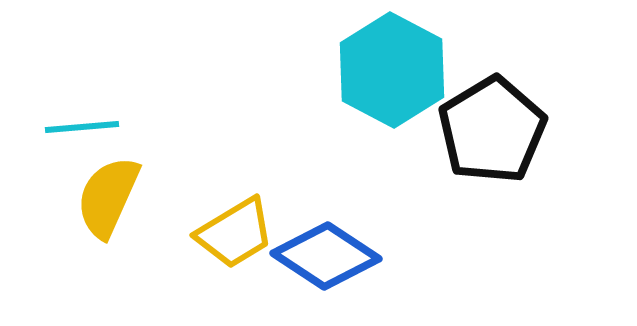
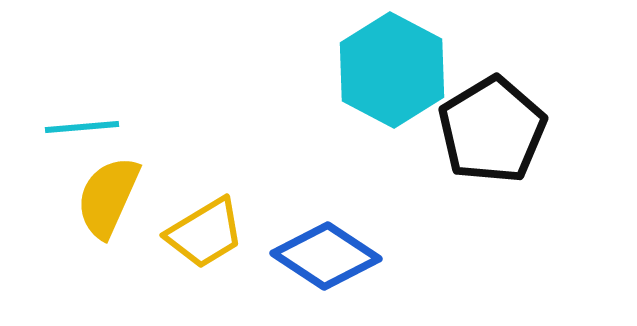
yellow trapezoid: moved 30 px left
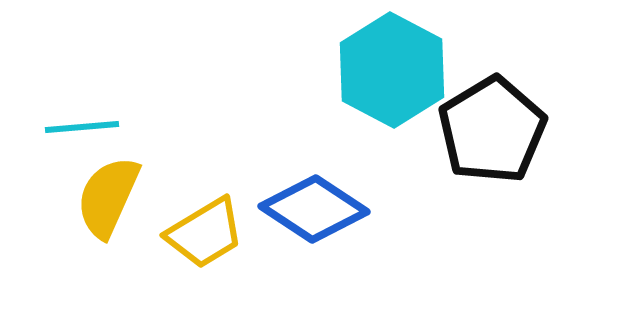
blue diamond: moved 12 px left, 47 px up
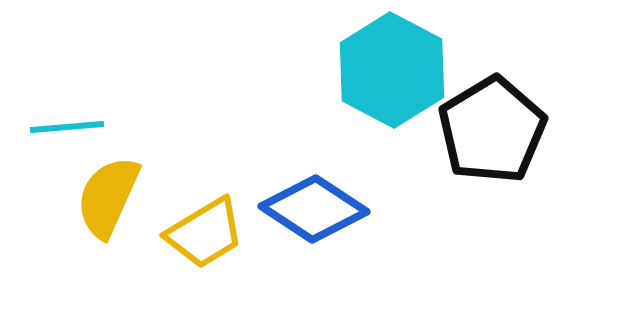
cyan line: moved 15 px left
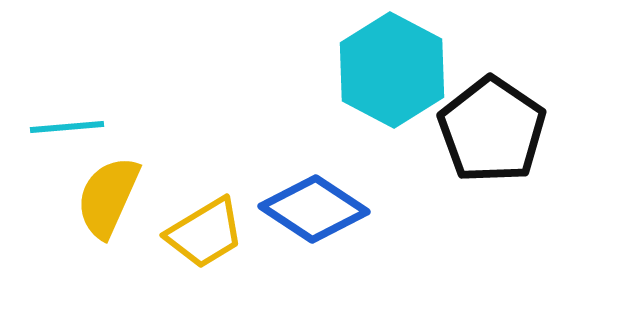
black pentagon: rotated 7 degrees counterclockwise
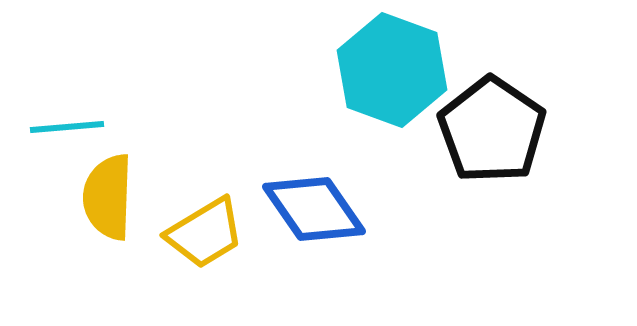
cyan hexagon: rotated 8 degrees counterclockwise
yellow semicircle: rotated 22 degrees counterclockwise
blue diamond: rotated 22 degrees clockwise
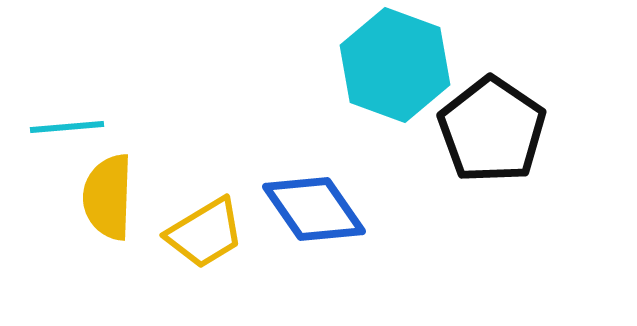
cyan hexagon: moved 3 px right, 5 px up
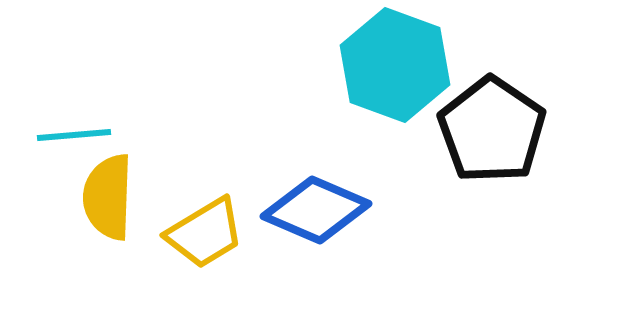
cyan line: moved 7 px right, 8 px down
blue diamond: moved 2 px right, 1 px down; rotated 32 degrees counterclockwise
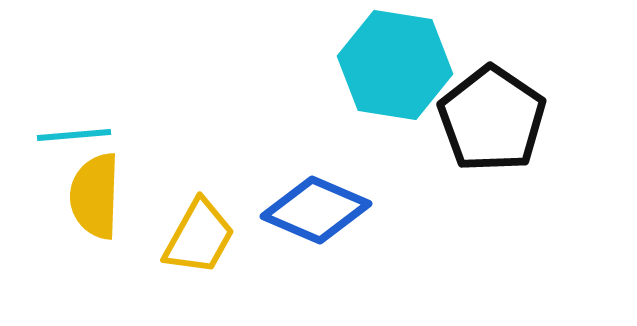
cyan hexagon: rotated 11 degrees counterclockwise
black pentagon: moved 11 px up
yellow semicircle: moved 13 px left, 1 px up
yellow trapezoid: moved 6 px left, 4 px down; rotated 30 degrees counterclockwise
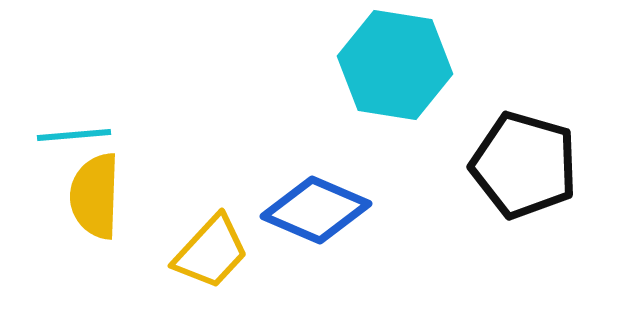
black pentagon: moved 32 px right, 46 px down; rotated 18 degrees counterclockwise
yellow trapezoid: moved 12 px right, 15 px down; rotated 14 degrees clockwise
